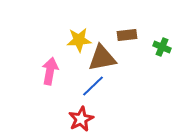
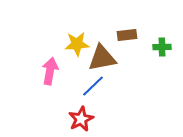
yellow star: moved 2 px left, 4 px down
green cross: rotated 24 degrees counterclockwise
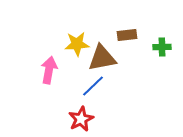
pink arrow: moved 1 px left, 1 px up
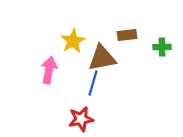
yellow star: moved 4 px left, 3 px up; rotated 25 degrees counterclockwise
blue line: moved 3 px up; rotated 30 degrees counterclockwise
red star: rotated 15 degrees clockwise
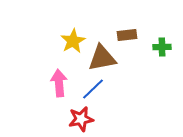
pink arrow: moved 10 px right, 13 px down; rotated 16 degrees counterclockwise
blue line: moved 6 px down; rotated 30 degrees clockwise
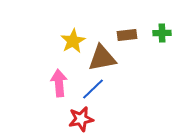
green cross: moved 14 px up
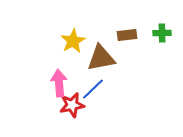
brown triangle: moved 1 px left
red star: moved 9 px left, 14 px up
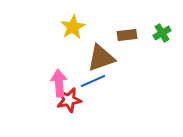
green cross: rotated 30 degrees counterclockwise
yellow star: moved 14 px up
brown triangle: rotated 8 degrees counterclockwise
blue line: moved 8 px up; rotated 20 degrees clockwise
red star: moved 3 px left, 5 px up
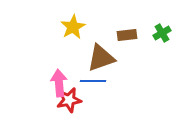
blue line: rotated 25 degrees clockwise
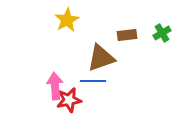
yellow star: moved 6 px left, 7 px up
pink arrow: moved 4 px left, 3 px down
